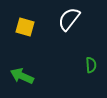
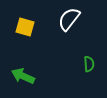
green semicircle: moved 2 px left, 1 px up
green arrow: moved 1 px right
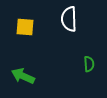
white semicircle: rotated 40 degrees counterclockwise
yellow square: rotated 12 degrees counterclockwise
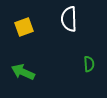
yellow square: moved 1 px left; rotated 24 degrees counterclockwise
green arrow: moved 4 px up
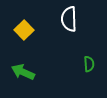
yellow square: moved 3 px down; rotated 24 degrees counterclockwise
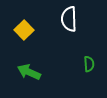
green arrow: moved 6 px right
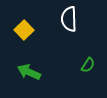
green semicircle: moved 1 px left, 1 px down; rotated 35 degrees clockwise
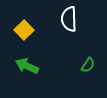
green arrow: moved 2 px left, 6 px up
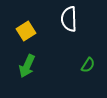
yellow square: moved 2 px right, 1 px down; rotated 12 degrees clockwise
green arrow: rotated 90 degrees counterclockwise
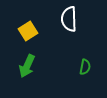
yellow square: moved 2 px right
green semicircle: moved 3 px left, 2 px down; rotated 21 degrees counterclockwise
